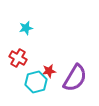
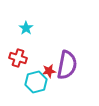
cyan star: rotated 24 degrees counterclockwise
red cross: rotated 12 degrees counterclockwise
purple semicircle: moved 8 px left, 13 px up; rotated 20 degrees counterclockwise
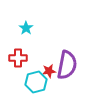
red cross: rotated 18 degrees counterclockwise
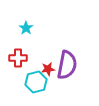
red star: moved 1 px left, 2 px up
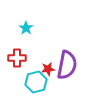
red cross: moved 1 px left
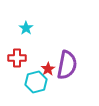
red star: rotated 24 degrees counterclockwise
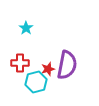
red cross: moved 3 px right, 5 px down
red star: rotated 16 degrees clockwise
